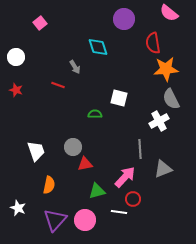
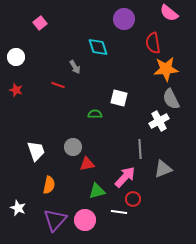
red triangle: moved 2 px right
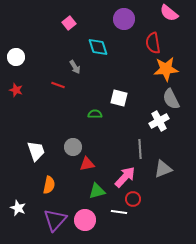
pink square: moved 29 px right
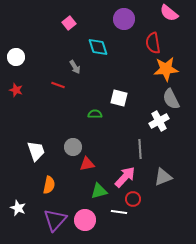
gray triangle: moved 8 px down
green triangle: moved 2 px right
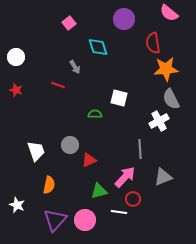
gray circle: moved 3 px left, 2 px up
red triangle: moved 2 px right, 4 px up; rotated 14 degrees counterclockwise
white star: moved 1 px left, 3 px up
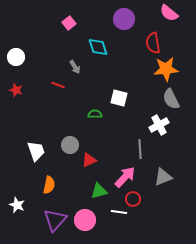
white cross: moved 4 px down
